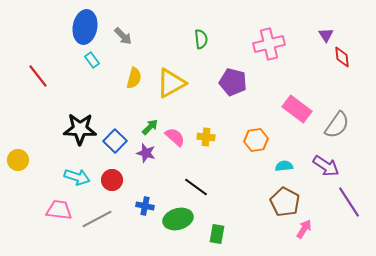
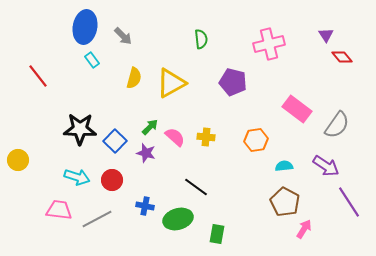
red diamond: rotated 35 degrees counterclockwise
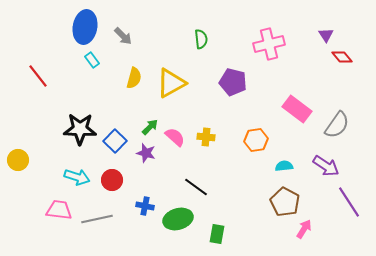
gray line: rotated 16 degrees clockwise
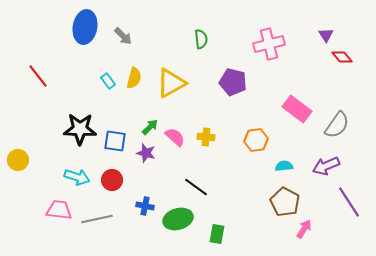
cyan rectangle: moved 16 px right, 21 px down
blue square: rotated 35 degrees counterclockwise
purple arrow: rotated 124 degrees clockwise
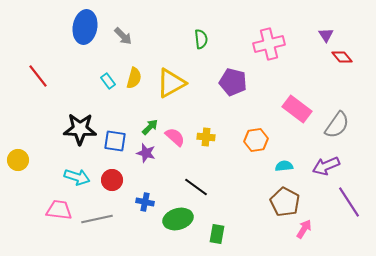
blue cross: moved 4 px up
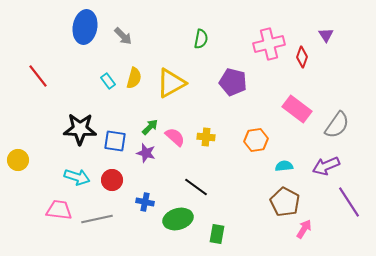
green semicircle: rotated 18 degrees clockwise
red diamond: moved 40 px left; rotated 60 degrees clockwise
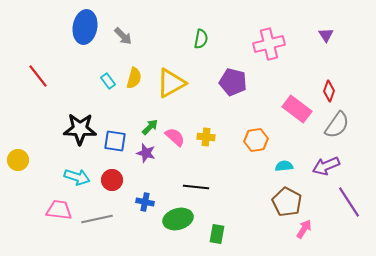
red diamond: moved 27 px right, 34 px down
black line: rotated 30 degrees counterclockwise
brown pentagon: moved 2 px right
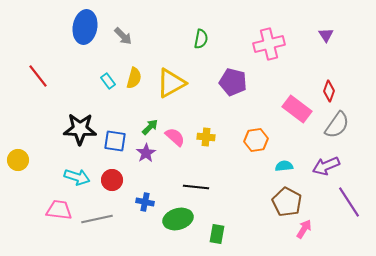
purple star: rotated 24 degrees clockwise
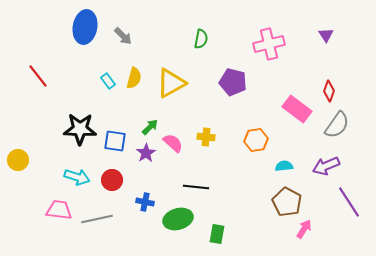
pink semicircle: moved 2 px left, 6 px down
